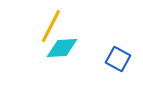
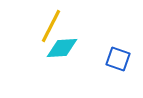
blue square: rotated 10 degrees counterclockwise
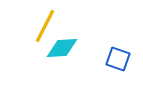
yellow line: moved 6 px left
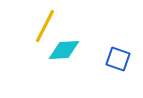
cyan diamond: moved 2 px right, 2 px down
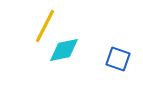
cyan diamond: rotated 8 degrees counterclockwise
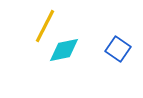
blue square: moved 10 px up; rotated 15 degrees clockwise
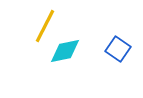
cyan diamond: moved 1 px right, 1 px down
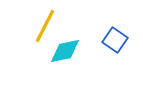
blue square: moved 3 px left, 9 px up
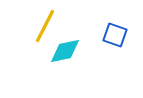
blue square: moved 5 px up; rotated 15 degrees counterclockwise
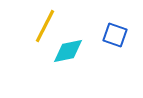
cyan diamond: moved 3 px right
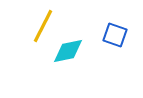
yellow line: moved 2 px left
